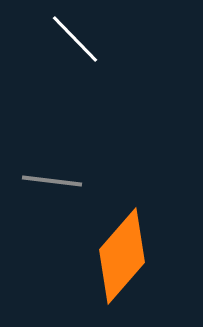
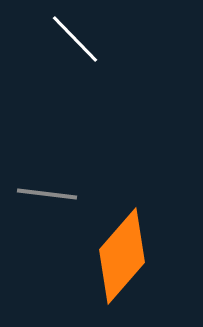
gray line: moved 5 px left, 13 px down
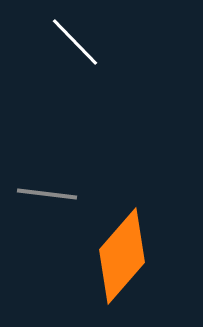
white line: moved 3 px down
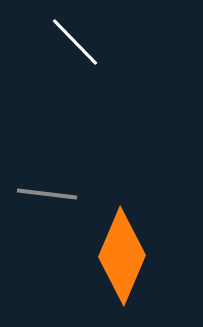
orange diamond: rotated 18 degrees counterclockwise
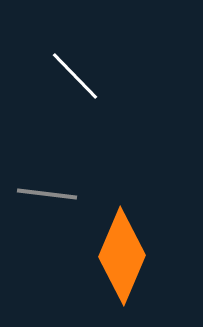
white line: moved 34 px down
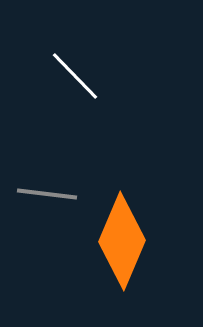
orange diamond: moved 15 px up
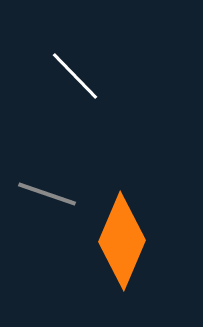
gray line: rotated 12 degrees clockwise
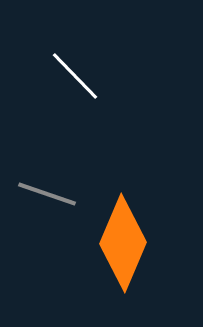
orange diamond: moved 1 px right, 2 px down
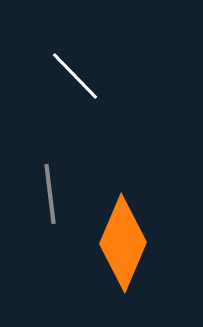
gray line: moved 3 px right; rotated 64 degrees clockwise
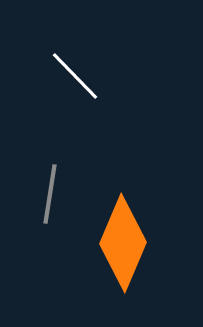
gray line: rotated 16 degrees clockwise
